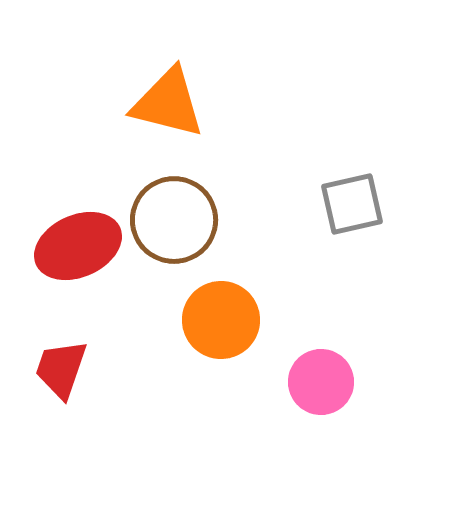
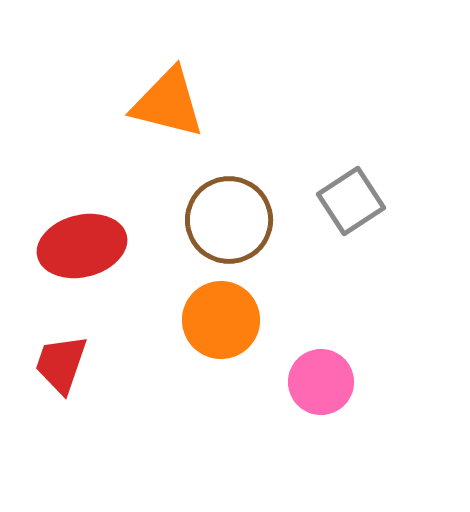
gray square: moved 1 px left, 3 px up; rotated 20 degrees counterclockwise
brown circle: moved 55 px right
red ellipse: moved 4 px right; rotated 10 degrees clockwise
red trapezoid: moved 5 px up
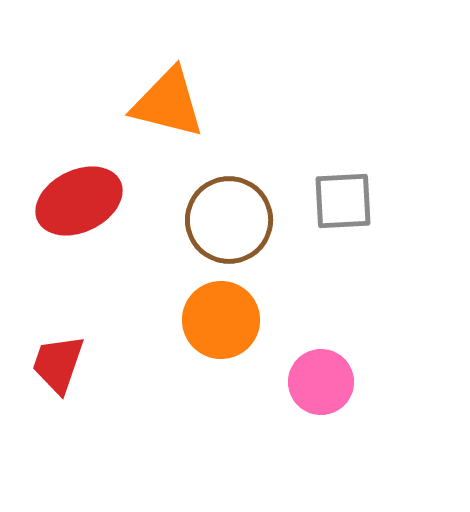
gray square: moved 8 px left; rotated 30 degrees clockwise
red ellipse: moved 3 px left, 45 px up; rotated 12 degrees counterclockwise
red trapezoid: moved 3 px left
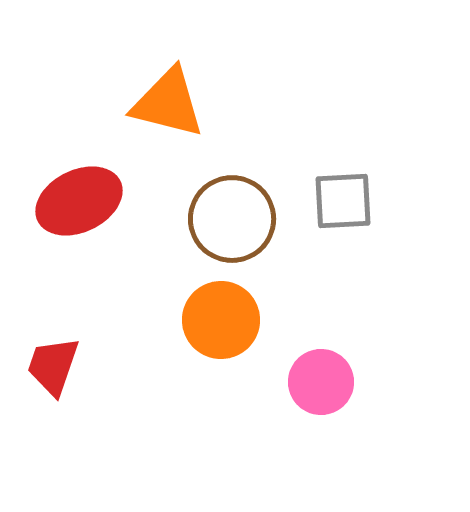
brown circle: moved 3 px right, 1 px up
red trapezoid: moved 5 px left, 2 px down
